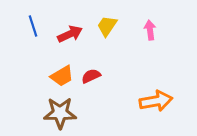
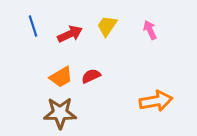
pink arrow: rotated 18 degrees counterclockwise
orange trapezoid: moved 1 px left, 1 px down
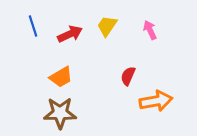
red semicircle: moved 37 px right; rotated 42 degrees counterclockwise
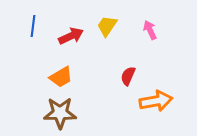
blue line: rotated 25 degrees clockwise
red arrow: moved 1 px right, 2 px down
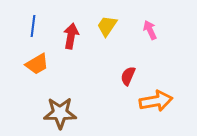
red arrow: rotated 55 degrees counterclockwise
orange trapezoid: moved 24 px left, 13 px up
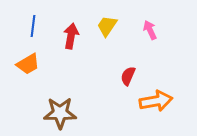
orange trapezoid: moved 9 px left
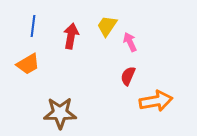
pink arrow: moved 20 px left, 12 px down
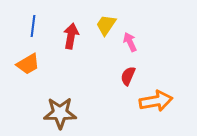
yellow trapezoid: moved 1 px left, 1 px up
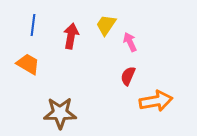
blue line: moved 1 px up
orange trapezoid: rotated 120 degrees counterclockwise
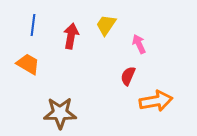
pink arrow: moved 9 px right, 2 px down
